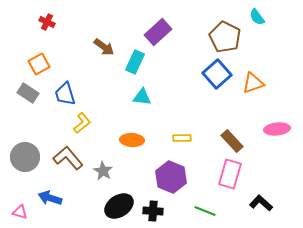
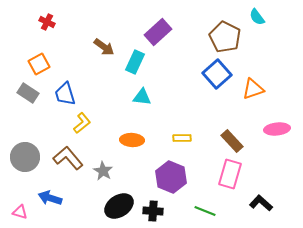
orange triangle: moved 6 px down
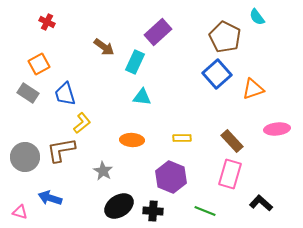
brown L-shape: moved 7 px left, 8 px up; rotated 60 degrees counterclockwise
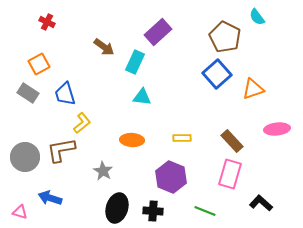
black ellipse: moved 2 px left, 2 px down; rotated 40 degrees counterclockwise
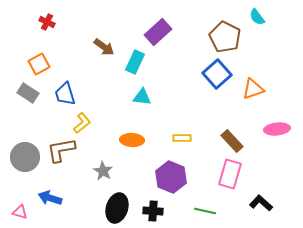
green line: rotated 10 degrees counterclockwise
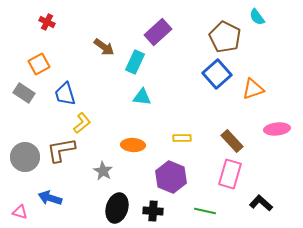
gray rectangle: moved 4 px left
orange ellipse: moved 1 px right, 5 px down
